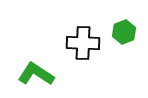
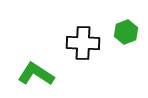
green hexagon: moved 2 px right
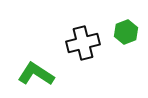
black cross: rotated 16 degrees counterclockwise
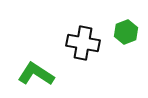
black cross: rotated 24 degrees clockwise
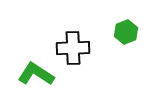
black cross: moved 10 px left, 5 px down; rotated 12 degrees counterclockwise
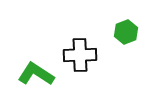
black cross: moved 7 px right, 7 px down
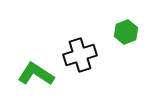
black cross: rotated 16 degrees counterclockwise
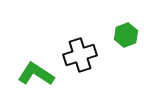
green hexagon: moved 3 px down
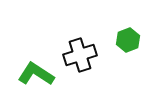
green hexagon: moved 2 px right, 5 px down
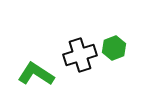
green hexagon: moved 14 px left, 8 px down
